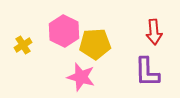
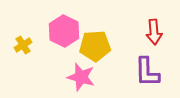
yellow pentagon: moved 2 px down
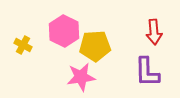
yellow cross: rotated 30 degrees counterclockwise
pink star: rotated 24 degrees counterclockwise
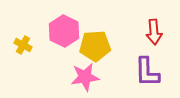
pink star: moved 4 px right
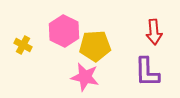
pink star: rotated 20 degrees clockwise
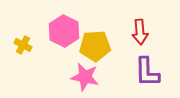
red arrow: moved 14 px left
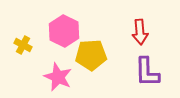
yellow pentagon: moved 4 px left, 9 px down
pink star: moved 27 px left; rotated 12 degrees clockwise
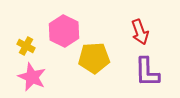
red arrow: rotated 15 degrees counterclockwise
yellow cross: moved 3 px right, 1 px down
yellow pentagon: moved 3 px right, 3 px down
pink star: moved 26 px left
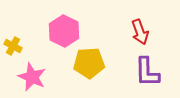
yellow cross: moved 13 px left
yellow pentagon: moved 5 px left, 5 px down
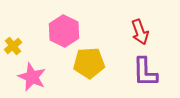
yellow cross: rotated 24 degrees clockwise
purple L-shape: moved 2 px left
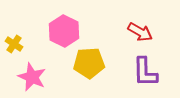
red arrow: rotated 40 degrees counterclockwise
yellow cross: moved 1 px right, 2 px up; rotated 18 degrees counterclockwise
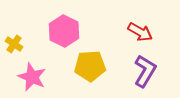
yellow pentagon: moved 1 px right, 3 px down
purple L-shape: moved 1 px up; rotated 148 degrees counterclockwise
